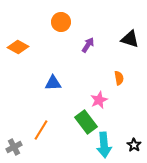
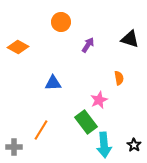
gray cross: rotated 28 degrees clockwise
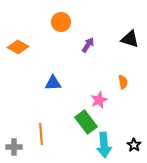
orange semicircle: moved 4 px right, 4 px down
orange line: moved 4 px down; rotated 35 degrees counterclockwise
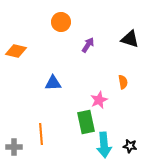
orange diamond: moved 2 px left, 4 px down; rotated 15 degrees counterclockwise
green rectangle: rotated 25 degrees clockwise
black star: moved 4 px left, 1 px down; rotated 24 degrees counterclockwise
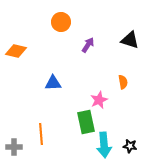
black triangle: moved 1 px down
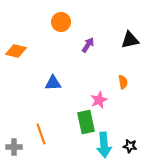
black triangle: rotated 30 degrees counterclockwise
orange line: rotated 15 degrees counterclockwise
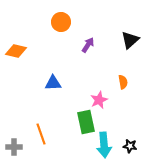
black triangle: rotated 30 degrees counterclockwise
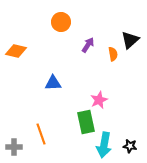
orange semicircle: moved 10 px left, 28 px up
cyan arrow: rotated 15 degrees clockwise
